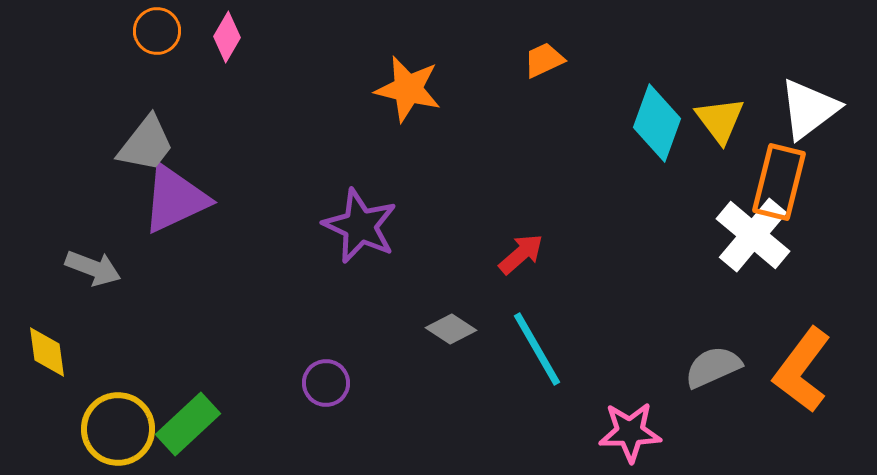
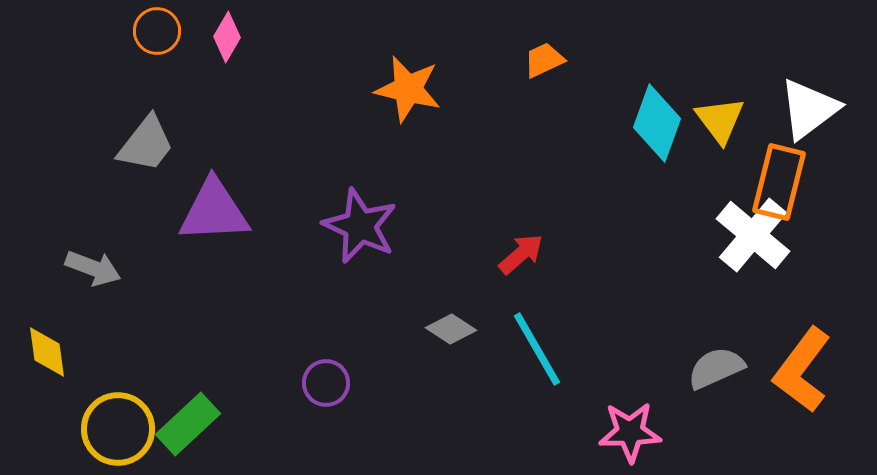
purple triangle: moved 39 px right, 12 px down; rotated 22 degrees clockwise
gray semicircle: moved 3 px right, 1 px down
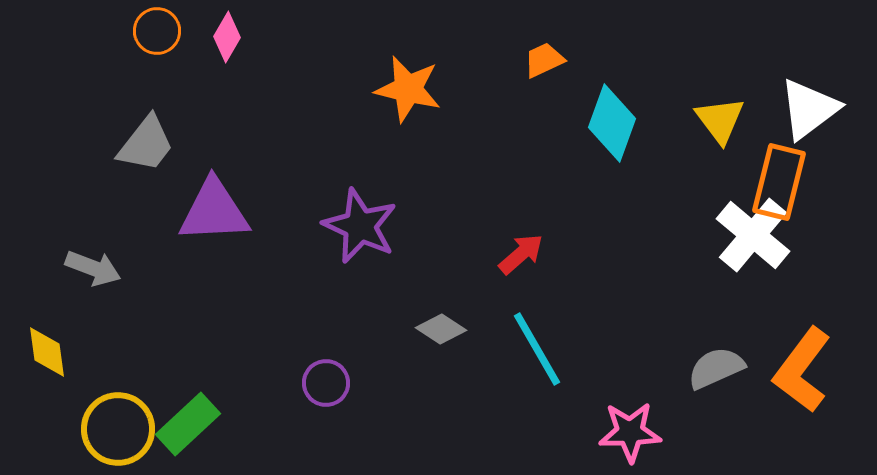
cyan diamond: moved 45 px left
gray diamond: moved 10 px left
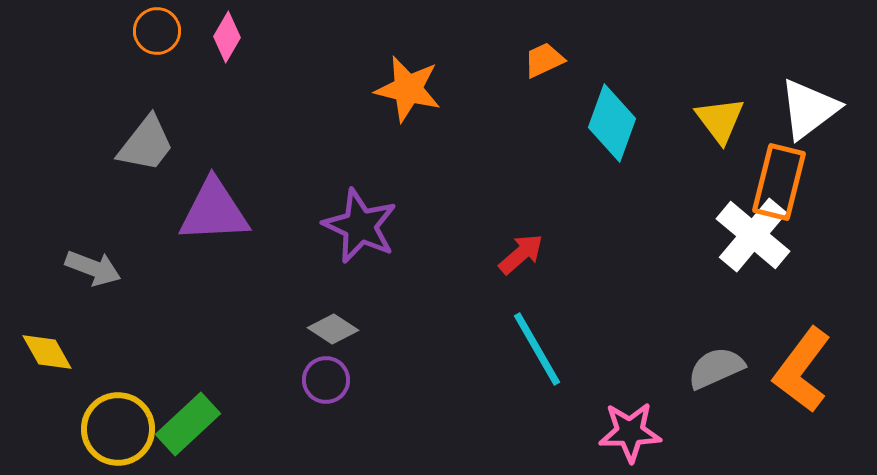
gray diamond: moved 108 px left
yellow diamond: rotated 22 degrees counterclockwise
purple circle: moved 3 px up
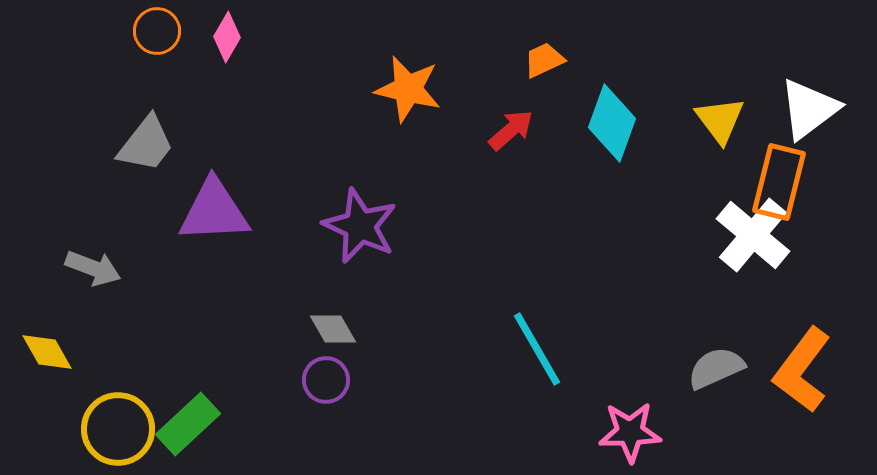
red arrow: moved 10 px left, 124 px up
gray diamond: rotated 27 degrees clockwise
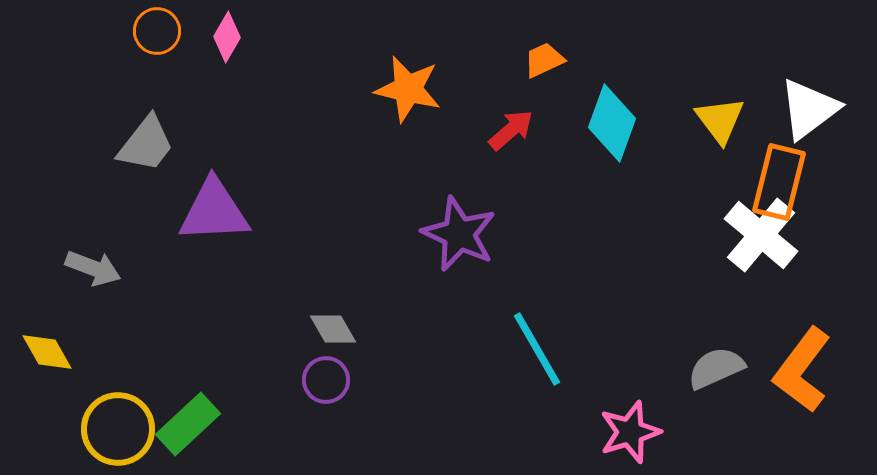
purple star: moved 99 px right, 8 px down
white cross: moved 8 px right
pink star: rotated 16 degrees counterclockwise
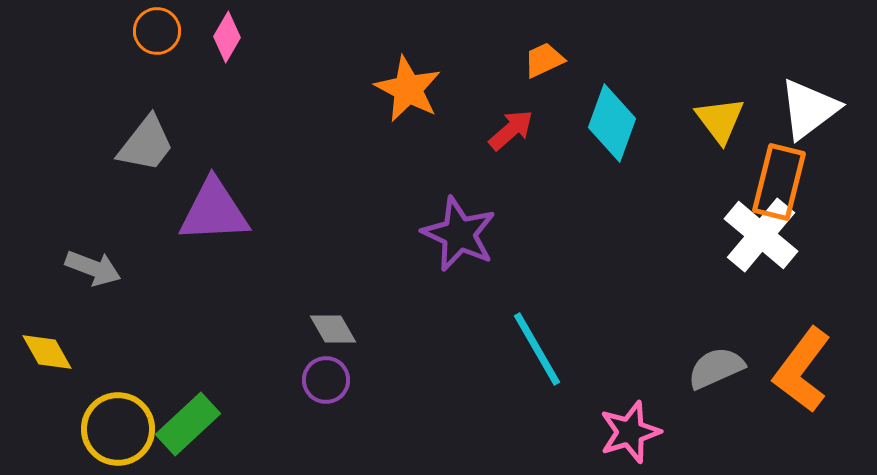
orange star: rotated 14 degrees clockwise
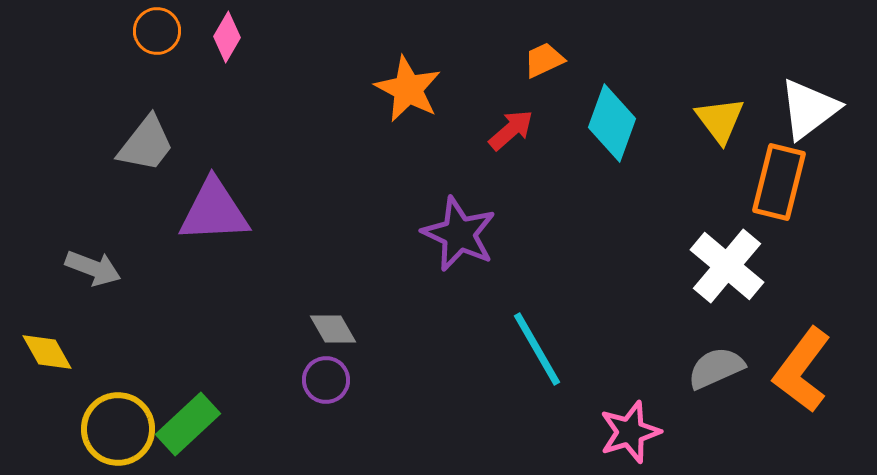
white cross: moved 34 px left, 31 px down
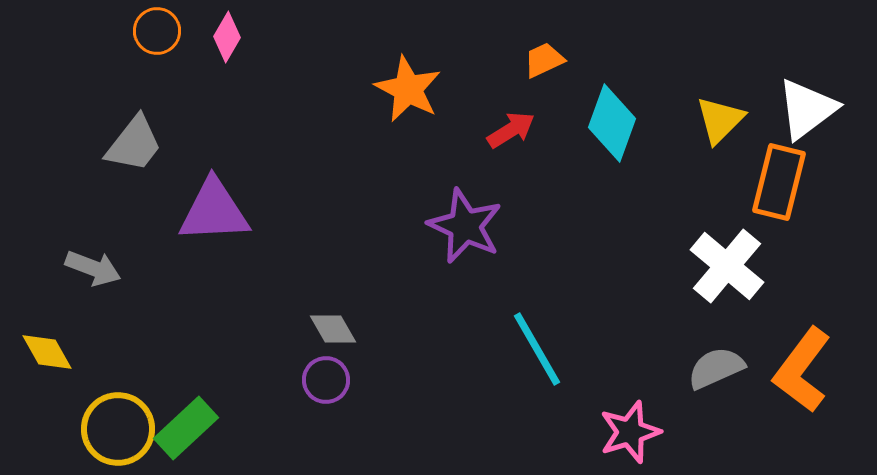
white triangle: moved 2 px left
yellow triangle: rotated 22 degrees clockwise
red arrow: rotated 9 degrees clockwise
gray trapezoid: moved 12 px left
purple star: moved 6 px right, 8 px up
green rectangle: moved 2 px left, 4 px down
